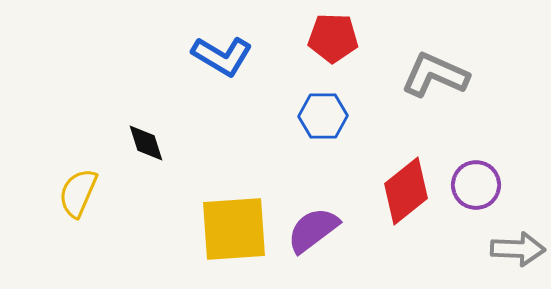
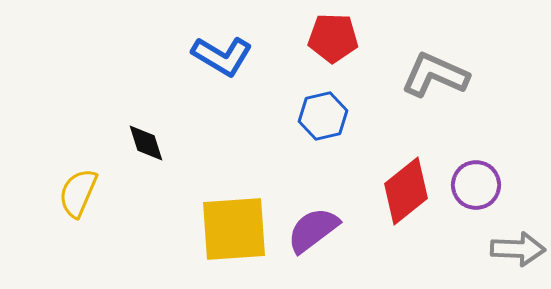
blue hexagon: rotated 12 degrees counterclockwise
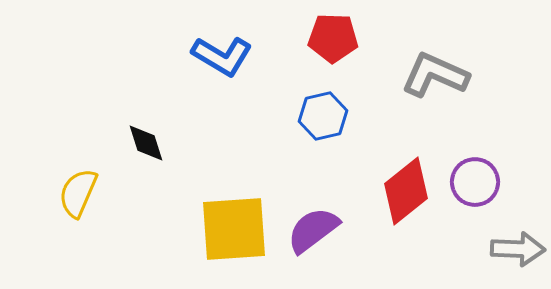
purple circle: moved 1 px left, 3 px up
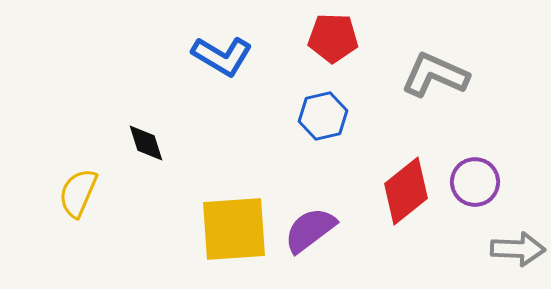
purple semicircle: moved 3 px left
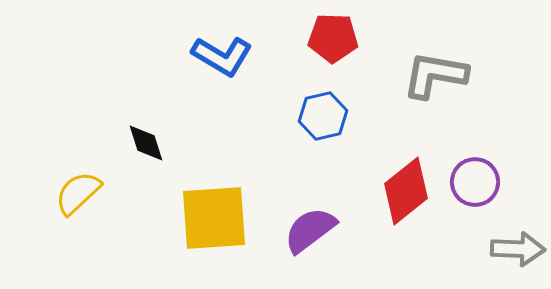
gray L-shape: rotated 14 degrees counterclockwise
yellow semicircle: rotated 24 degrees clockwise
yellow square: moved 20 px left, 11 px up
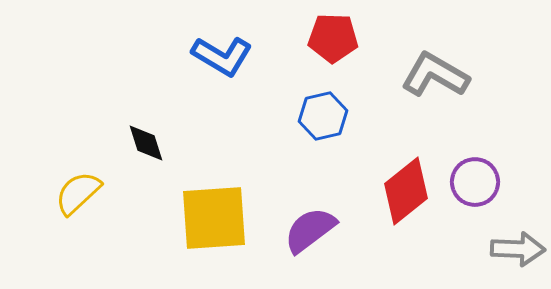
gray L-shape: rotated 20 degrees clockwise
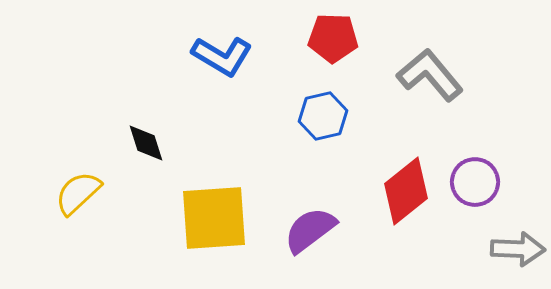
gray L-shape: moved 5 px left; rotated 20 degrees clockwise
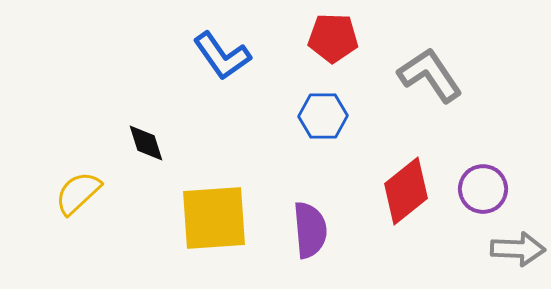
blue L-shape: rotated 24 degrees clockwise
gray L-shape: rotated 6 degrees clockwise
blue hexagon: rotated 12 degrees clockwise
purple circle: moved 8 px right, 7 px down
purple semicircle: rotated 122 degrees clockwise
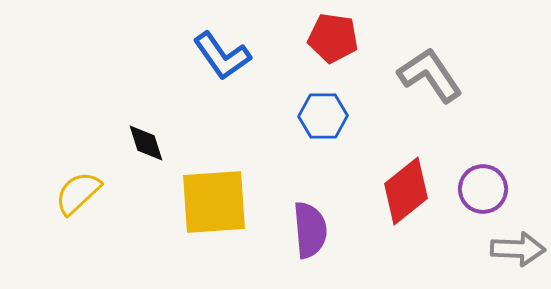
red pentagon: rotated 6 degrees clockwise
yellow square: moved 16 px up
